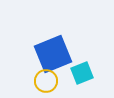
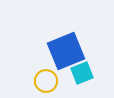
blue square: moved 13 px right, 3 px up
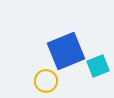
cyan square: moved 16 px right, 7 px up
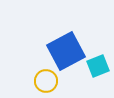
blue square: rotated 6 degrees counterclockwise
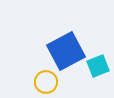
yellow circle: moved 1 px down
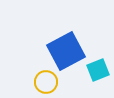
cyan square: moved 4 px down
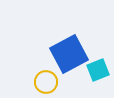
blue square: moved 3 px right, 3 px down
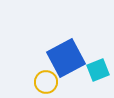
blue square: moved 3 px left, 4 px down
